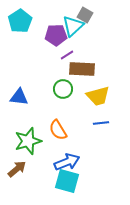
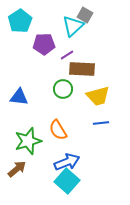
purple pentagon: moved 12 px left, 9 px down
cyan square: rotated 25 degrees clockwise
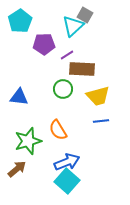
blue line: moved 2 px up
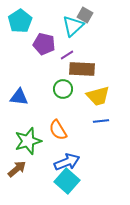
purple pentagon: rotated 15 degrees clockwise
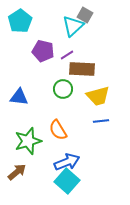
purple pentagon: moved 1 px left, 7 px down
brown arrow: moved 3 px down
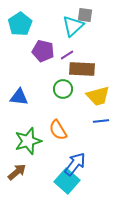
gray square: rotated 21 degrees counterclockwise
cyan pentagon: moved 3 px down
blue arrow: moved 8 px right, 2 px down; rotated 30 degrees counterclockwise
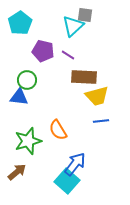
cyan pentagon: moved 1 px up
purple line: moved 1 px right; rotated 64 degrees clockwise
brown rectangle: moved 2 px right, 8 px down
green circle: moved 36 px left, 9 px up
yellow trapezoid: moved 1 px left
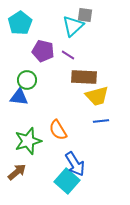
blue arrow: rotated 110 degrees clockwise
